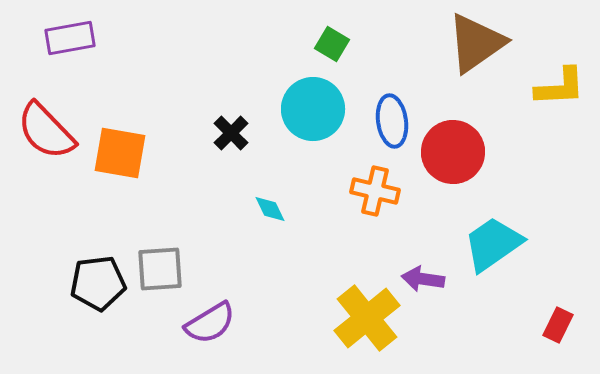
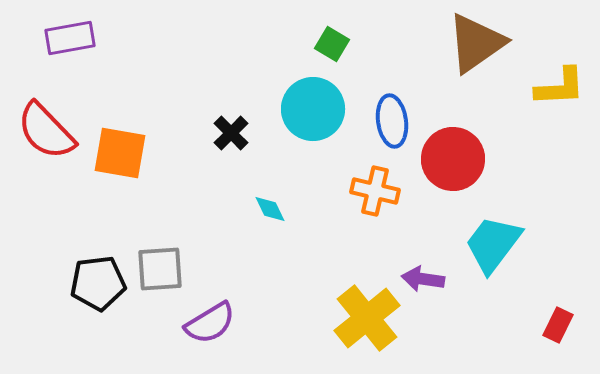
red circle: moved 7 px down
cyan trapezoid: rotated 18 degrees counterclockwise
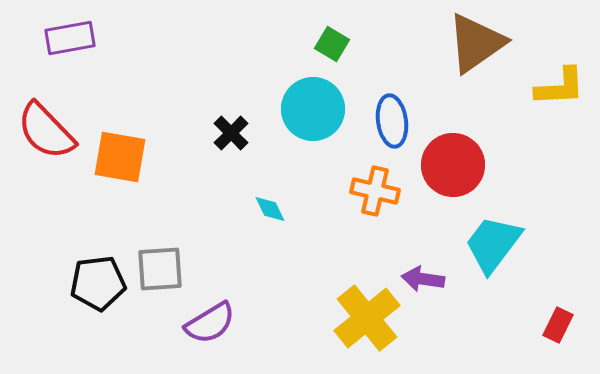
orange square: moved 4 px down
red circle: moved 6 px down
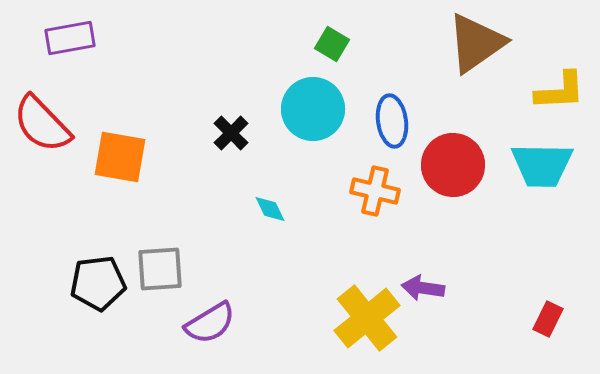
yellow L-shape: moved 4 px down
red semicircle: moved 4 px left, 7 px up
cyan trapezoid: moved 49 px right, 79 px up; rotated 126 degrees counterclockwise
purple arrow: moved 9 px down
red rectangle: moved 10 px left, 6 px up
